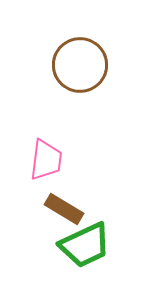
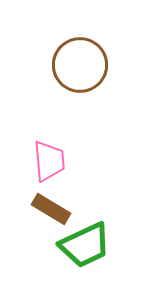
pink trapezoid: moved 3 px right, 1 px down; rotated 12 degrees counterclockwise
brown rectangle: moved 13 px left
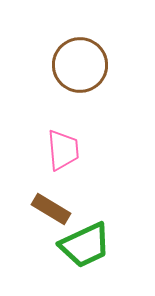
pink trapezoid: moved 14 px right, 11 px up
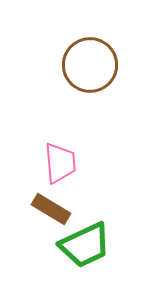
brown circle: moved 10 px right
pink trapezoid: moved 3 px left, 13 px down
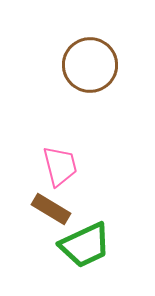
pink trapezoid: moved 3 px down; rotated 9 degrees counterclockwise
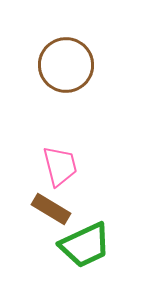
brown circle: moved 24 px left
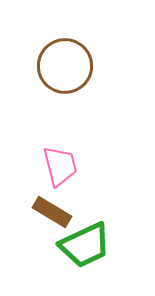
brown circle: moved 1 px left, 1 px down
brown rectangle: moved 1 px right, 3 px down
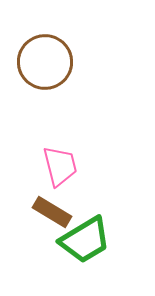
brown circle: moved 20 px left, 4 px up
green trapezoid: moved 5 px up; rotated 6 degrees counterclockwise
